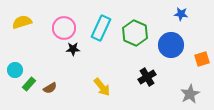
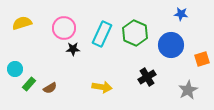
yellow semicircle: moved 1 px down
cyan rectangle: moved 1 px right, 6 px down
cyan circle: moved 1 px up
yellow arrow: rotated 42 degrees counterclockwise
gray star: moved 2 px left, 4 px up
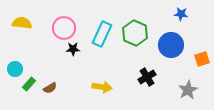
yellow semicircle: rotated 24 degrees clockwise
